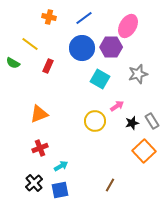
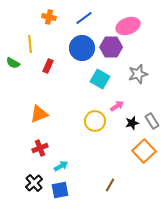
pink ellipse: rotated 40 degrees clockwise
yellow line: rotated 48 degrees clockwise
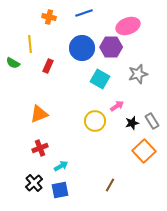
blue line: moved 5 px up; rotated 18 degrees clockwise
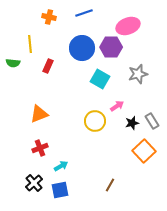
green semicircle: rotated 24 degrees counterclockwise
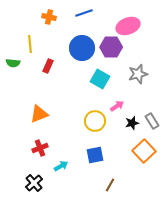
blue square: moved 35 px right, 35 px up
